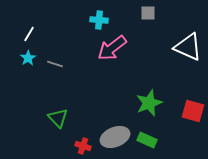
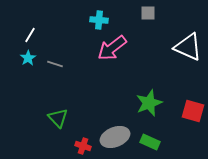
white line: moved 1 px right, 1 px down
green rectangle: moved 3 px right, 2 px down
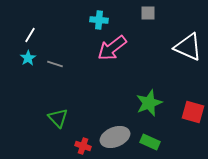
red square: moved 1 px down
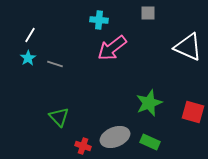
green triangle: moved 1 px right, 1 px up
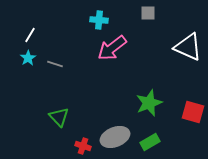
green rectangle: rotated 54 degrees counterclockwise
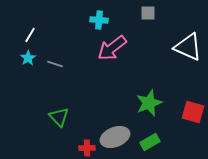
red cross: moved 4 px right, 2 px down; rotated 21 degrees counterclockwise
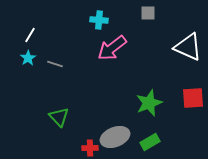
red square: moved 14 px up; rotated 20 degrees counterclockwise
red cross: moved 3 px right
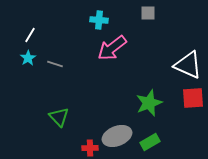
white triangle: moved 18 px down
gray ellipse: moved 2 px right, 1 px up
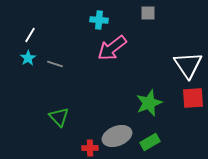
white triangle: rotated 32 degrees clockwise
